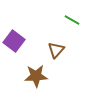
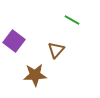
brown star: moved 1 px left, 1 px up
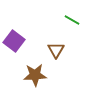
brown triangle: rotated 12 degrees counterclockwise
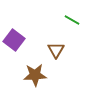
purple square: moved 1 px up
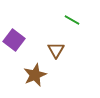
brown star: rotated 20 degrees counterclockwise
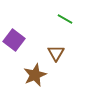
green line: moved 7 px left, 1 px up
brown triangle: moved 3 px down
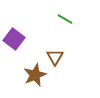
purple square: moved 1 px up
brown triangle: moved 1 px left, 4 px down
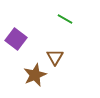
purple square: moved 2 px right
